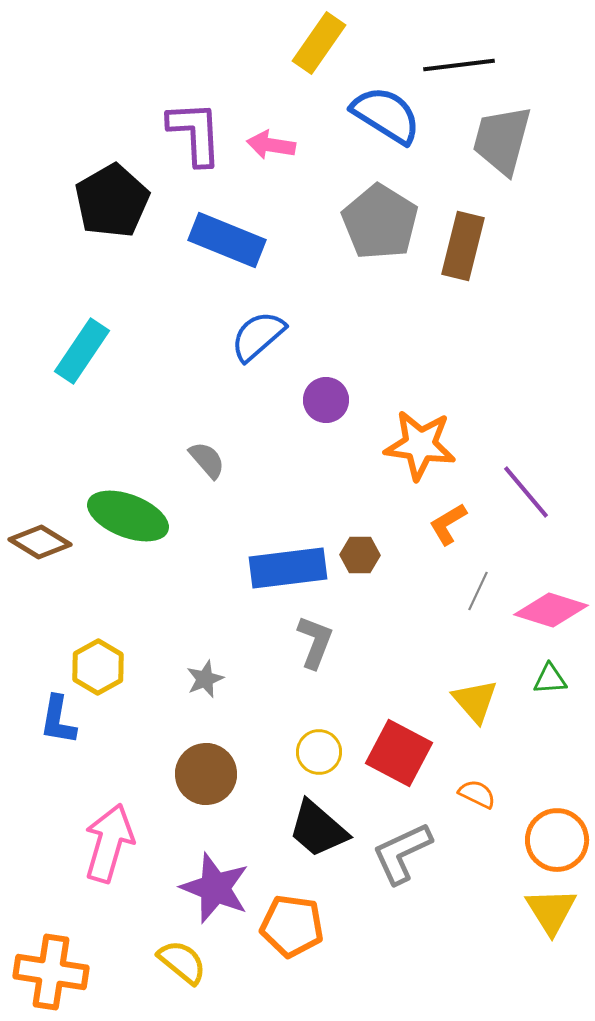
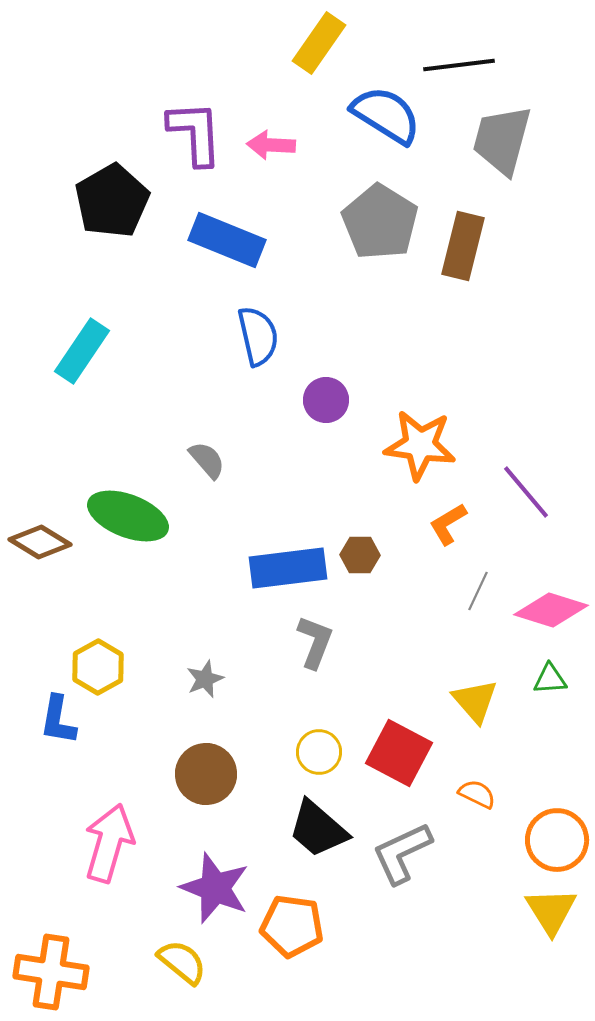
pink arrow at (271, 145): rotated 6 degrees counterclockwise
blue semicircle at (258, 336): rotated 118 degrees clockwise
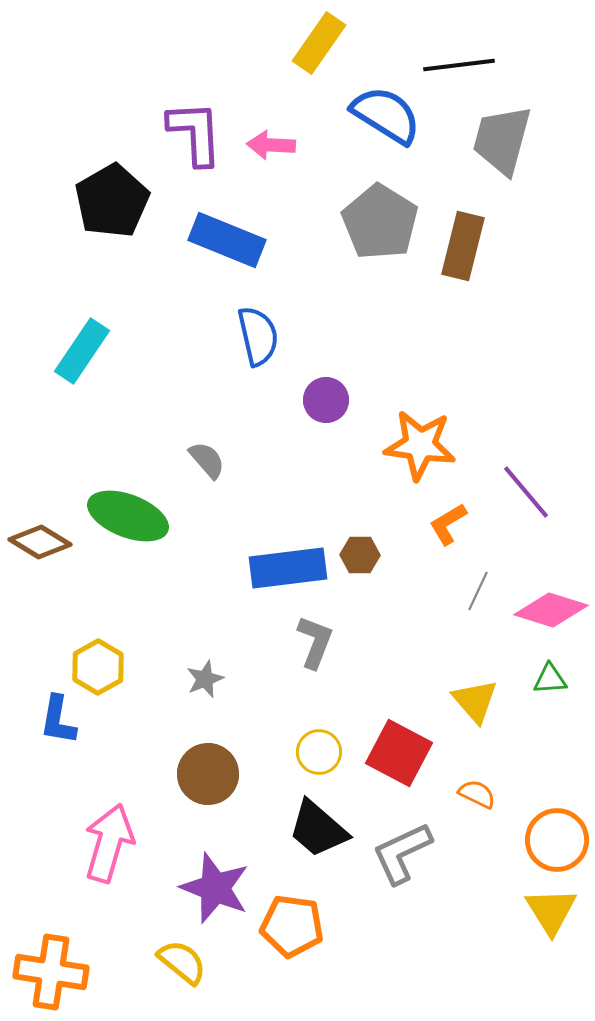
brown circle at (206, 774): moved 2 px right
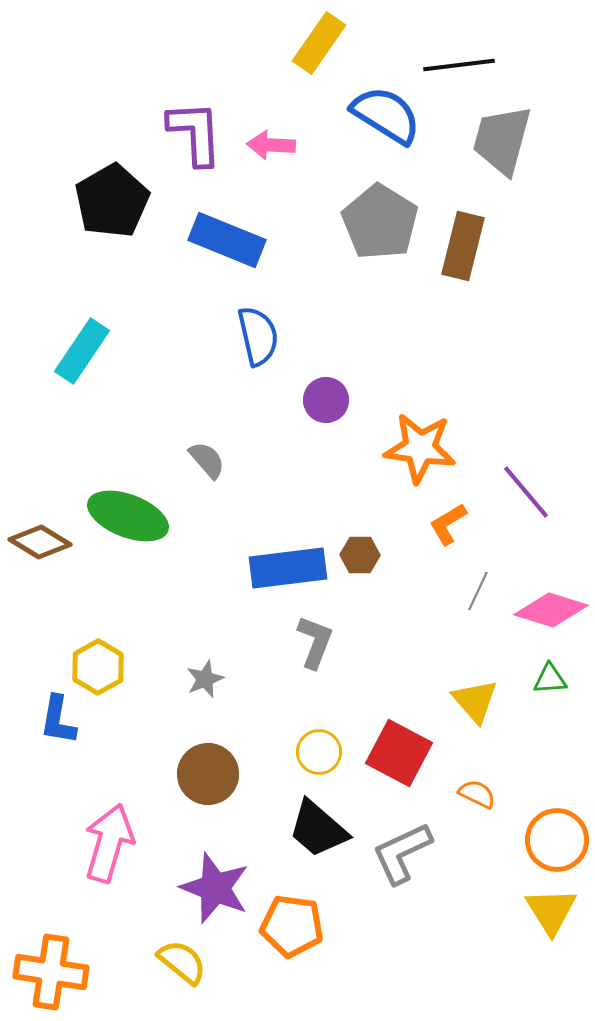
orange star at (420, 445): moved 3 px down
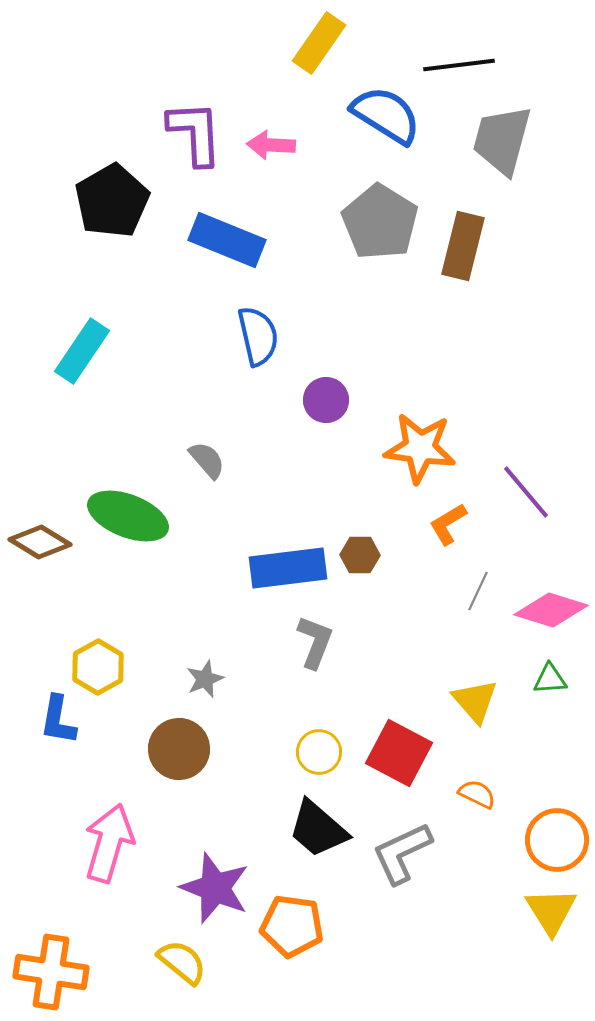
brown circle at (208, 774): moved 29 px left, 25 px up
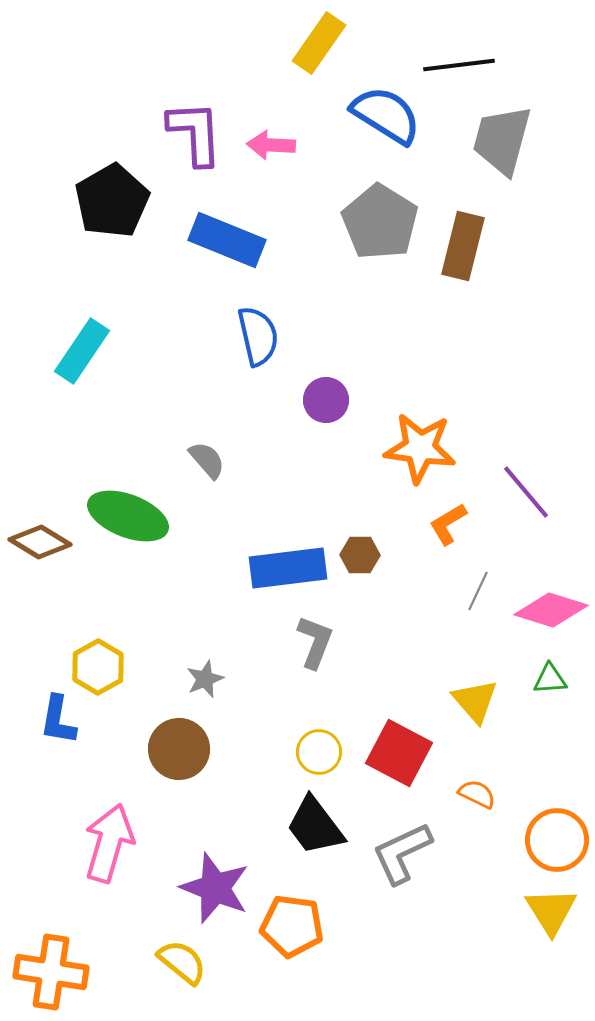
black trapezoid at (318, 829): moved 3 px left, 3 px up; rotated 12 degrees clockwise
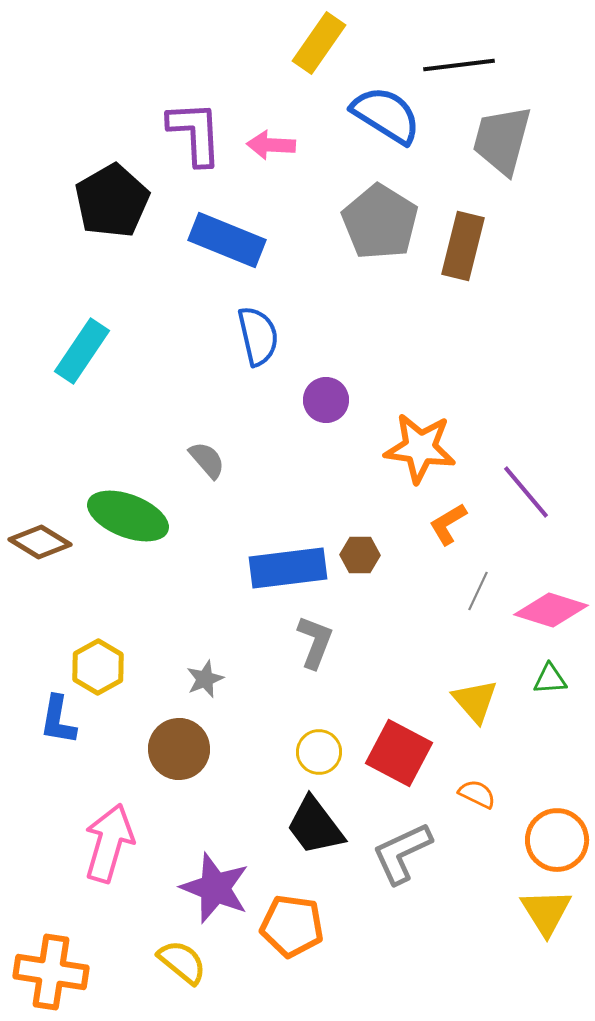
yellow triangle at (551, 911): moved 5 px left, 1 px down
